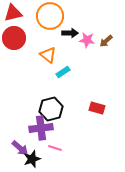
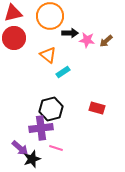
pink line: moved 1 px right
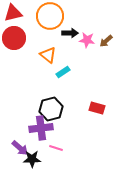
black star: rotated 18 degrees clockwise
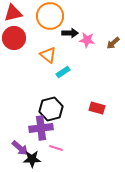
brown arrow: moved 7 px right, 2 px down
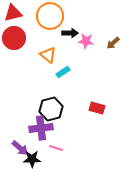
pink star: moved 1 px left, 1 px down
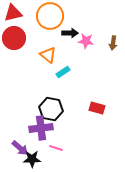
brown arrow: rotated 40 degrees counterclockwise
black hexagon: rotated 25 degrees clockwise
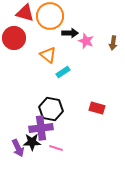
red triangle: moved 12 px right; rotated 30 degrees clockwise
pink star: rotated 14 degrees clockwise
purple arrow: moved 2 px left; rotated 24 degrees clockwise
black star: moved 17 px up
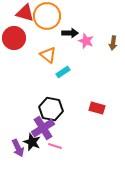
orange circle: moved 3 px left
purple cross: moved 2 px right; rotated 25 degrees counterclockwise
black star: rotated 24 degrees clockwise
pink line: moved 1 px left, 2 px up
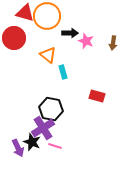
cyan rectangle: rotated 72 degrees counterclockwise
red rectangle: moved 12 px up
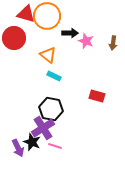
red triangle: moved 1 px right, 1 px down
cyan rectangle: moved 9 px left, 4 px down; rotated 48 degrees counterclockwise
